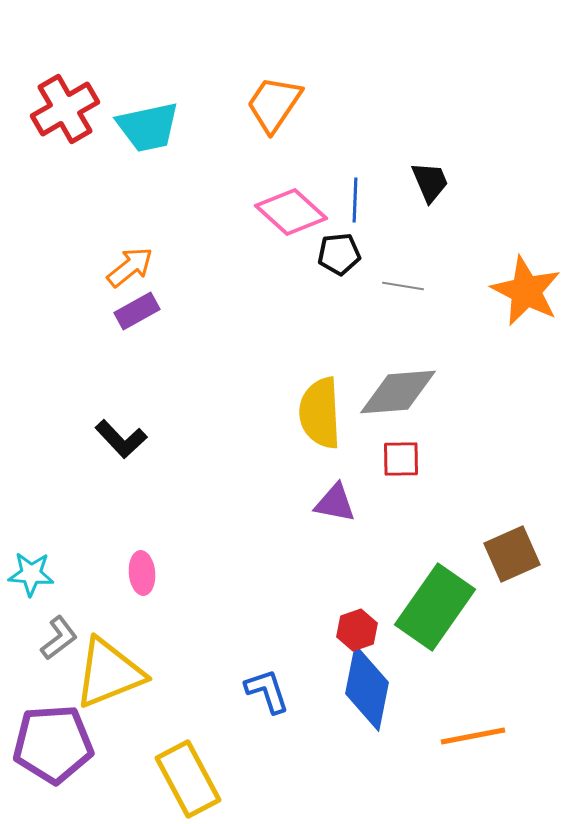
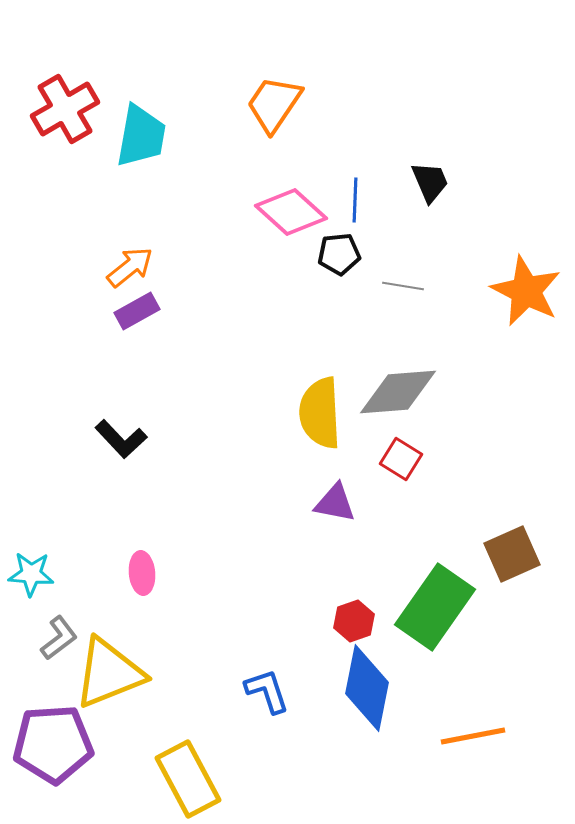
cyan trapezoid: moved 7 px left, 9 px down; rotated 68 degrees counterclockwise
red square: rotated 33 degrees clockwise
red hexagon: moved 3 px left, 9 px up
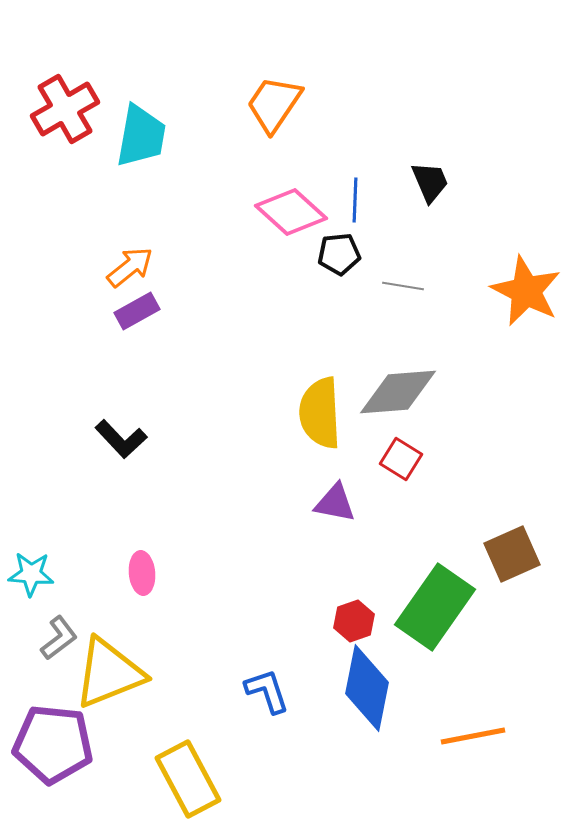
purple pentagon: rotated 10 degrees clockwise
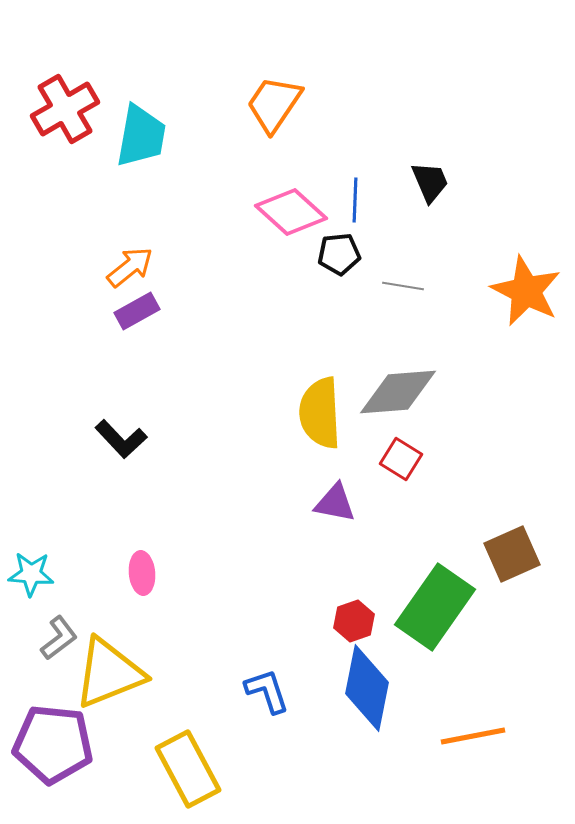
yellow rectangle: moved 10 px up
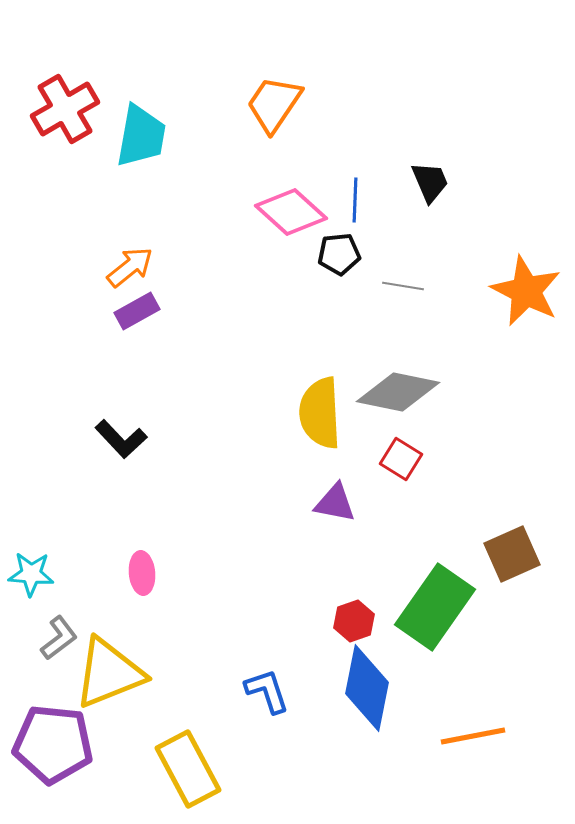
gray diamond: rotated 16 degrees clockwise
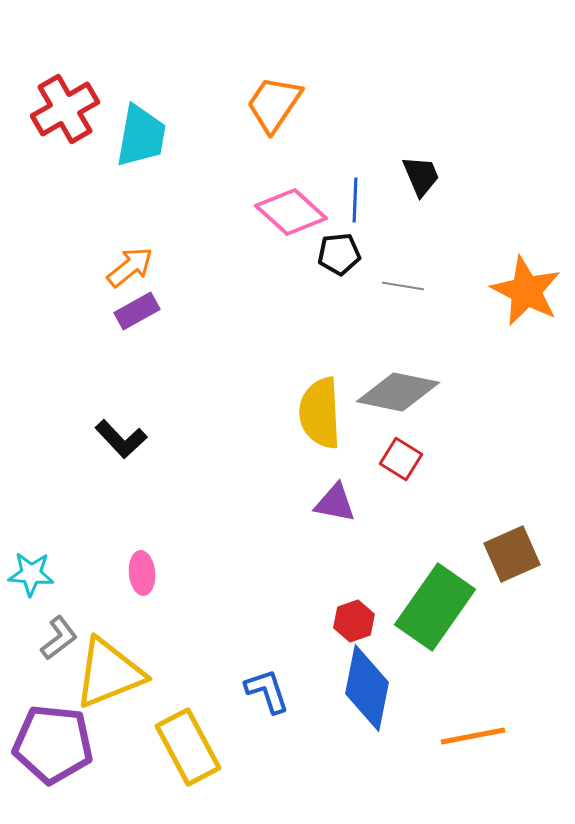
black trapezoid: moved 9 px left, 6 px up
yellow rectangle: moved 22 px up
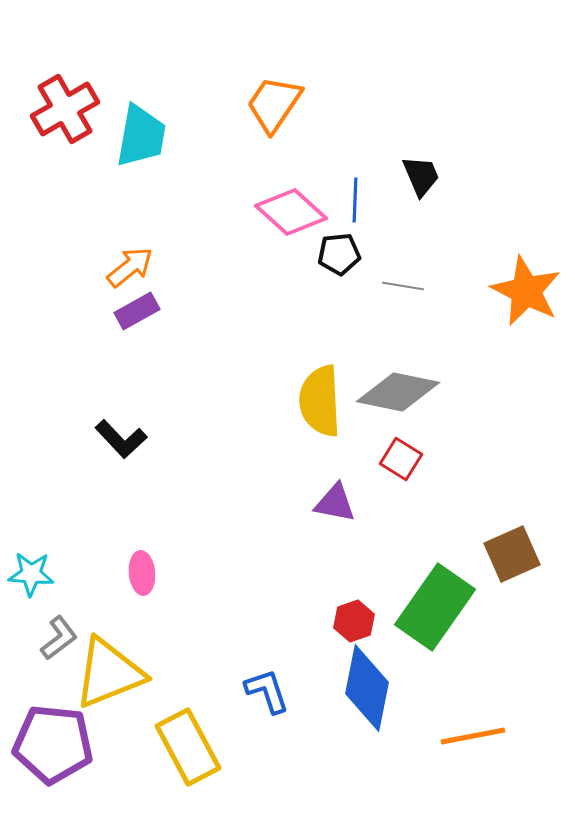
yellow semicircle: moved 12 px up
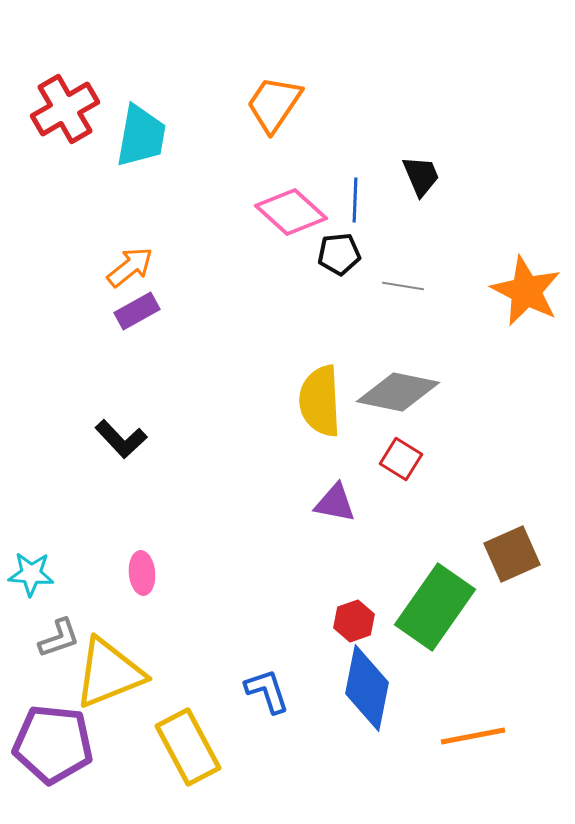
gray L-shape: rotated 18 degrees clockwise
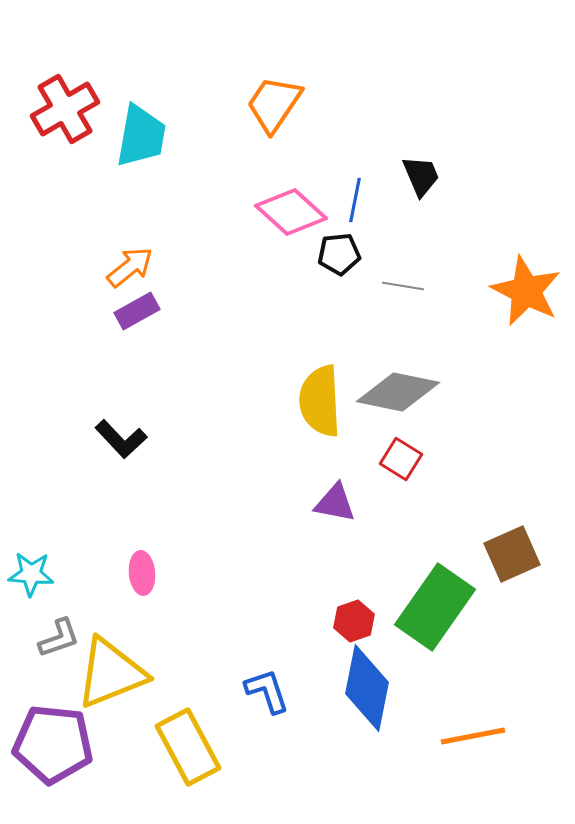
blue line: rotated 9 degrees clockwise
yellow triangle: moved 2 px right
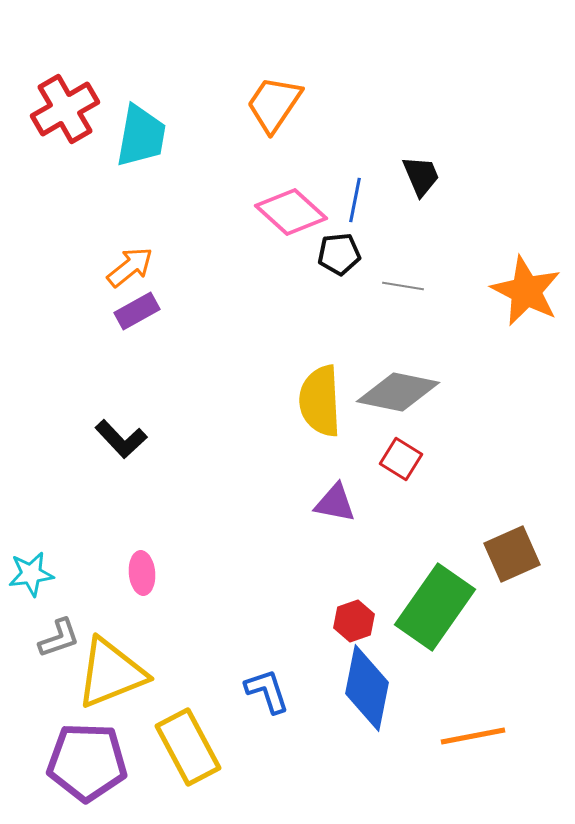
cyan star: rotated 12 degrees counterclockwise
purple pentagon: moved 34 px right, 18 px down; rotated 4 degrees counterclockwise
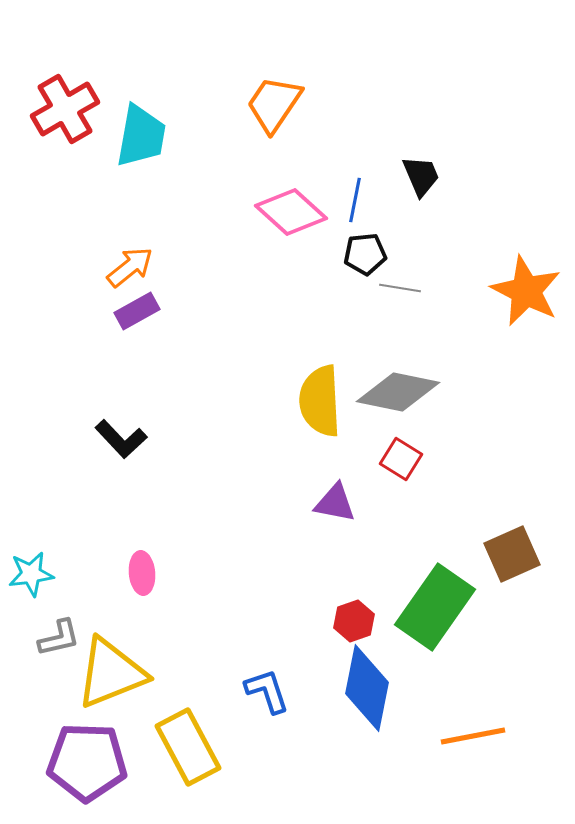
black pentagon: moved 26 px right
gray line: moved 3 px left, 2 px down
gray L-shape: rotated 6 degrees clockwise
